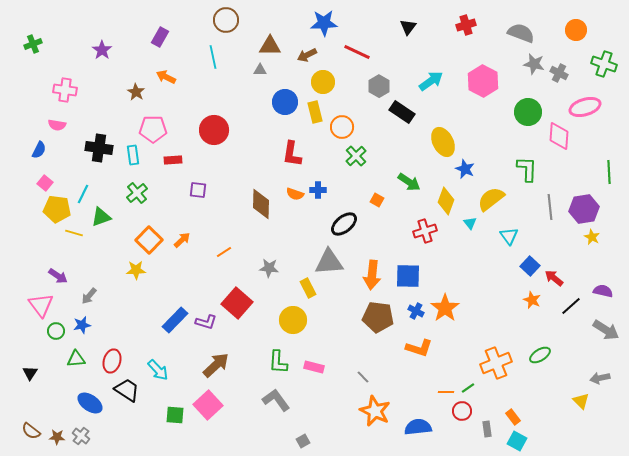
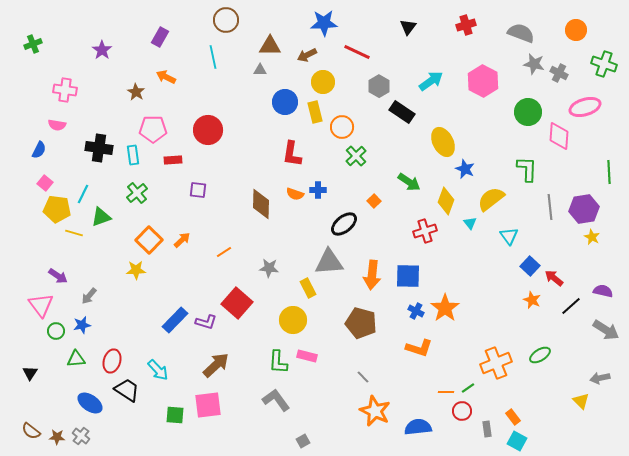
red circle at (214, 130): moved 6 px left
orange square at (377, 200): moved 3 px left, 1 px down; rotated 16 degrees clockwise
brown pentagon at (378, 317): moved 17 px left, 6 px down; rotated 8 degrees clockwise
pink rectangle at (314, 367): moved 7 px left, 11 px up
pink square at (208, 405): rotated 36 degrees clockwise
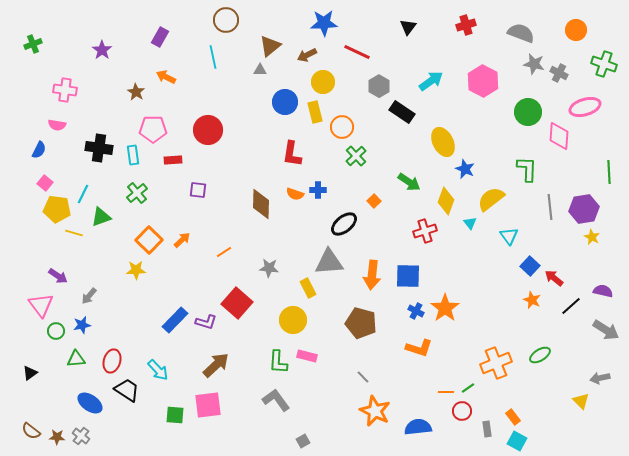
brown triangle at (270, 46): rotated 40 degrees counterclockwise
black triangle at (30, 373): rotated 21 degrees clockwise
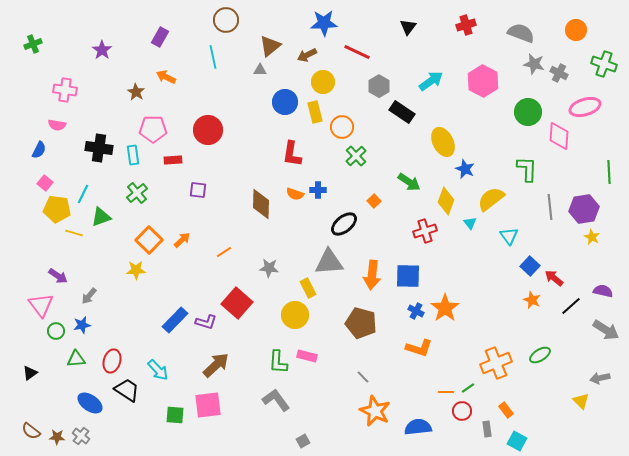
yellow circle at (293, 320): moved 2 px right, 5 px up
orange rectangle at (513, 417): moved 7 px left, 7 px up
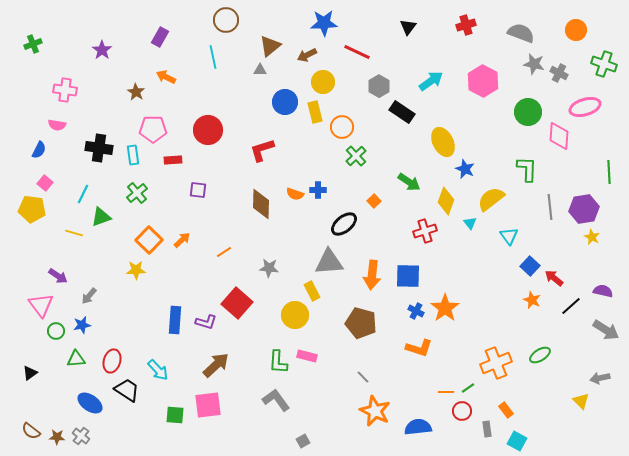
red L-shape at (292, 154): moved 30 px left, 4 px up; rotated 64 degrees clockwise
yellow pentagon at (57, 209): moved 25 px left
yellow rectangle at (308, 288): moved 4 px right, 3 px down
blue rectangle at (175, 320): rotated 40 degrees counterclockwise
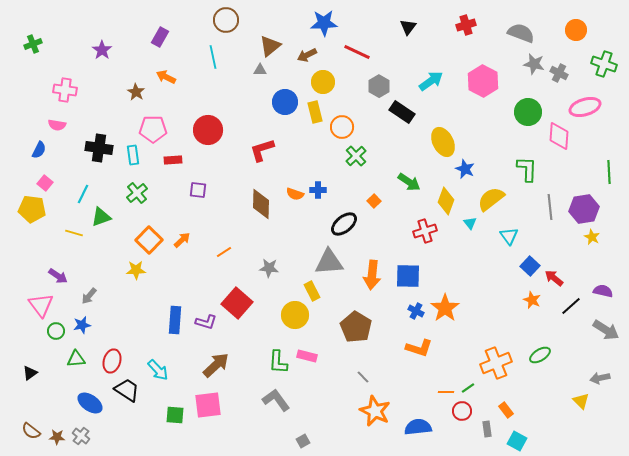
brown pentagon at (361, 323): moved 5 px left, 4 px down; rotated 16 degrees clockwise
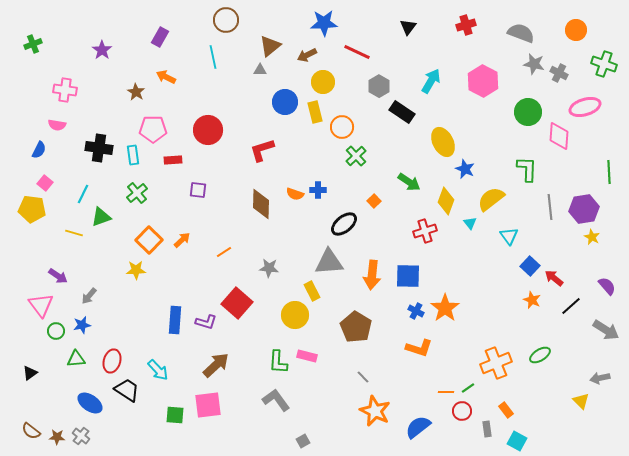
cyan arrow at (431, 81): rotated 25 degrees counterclockwise
purple semicircle at (603, 291): moved 4 px right, 5 px up; rotated 36 degrees clockwise
blue semicircle at (418, 427): rotated 32 degrees counterclockwise
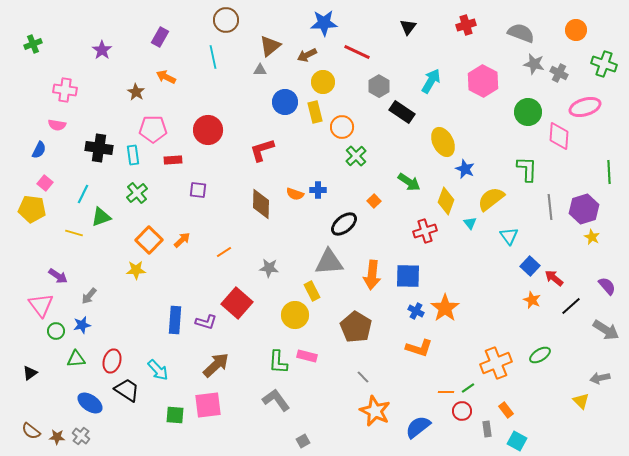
purple hexagon at (584, 209): rotated 8 degrees counterclockwise
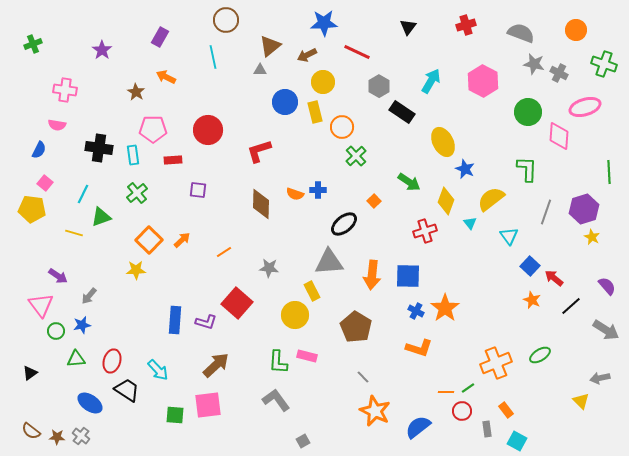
red L-shape at (262, 150): moved 3 px left, 1 px down
gray line at (550, 207): moved 4 px left, 5 px down; rotated 25 degrees clockwise
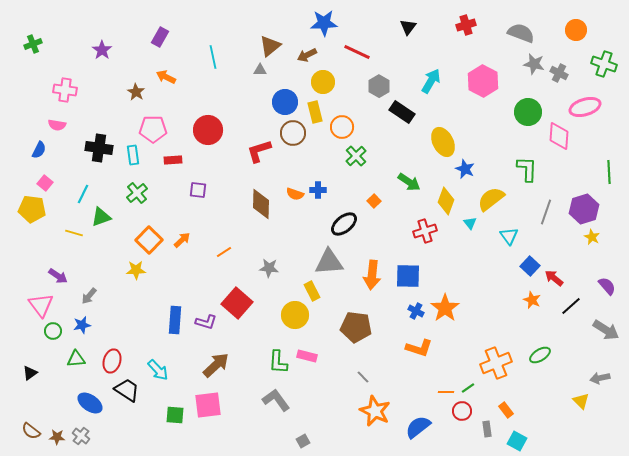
brown circle at (226, 20): moved 67 px right, 113 px down
brown pentagon at (356, 327): rotated 24 degrees counterclockwise
green circle at (56, 331): moved 3 px left
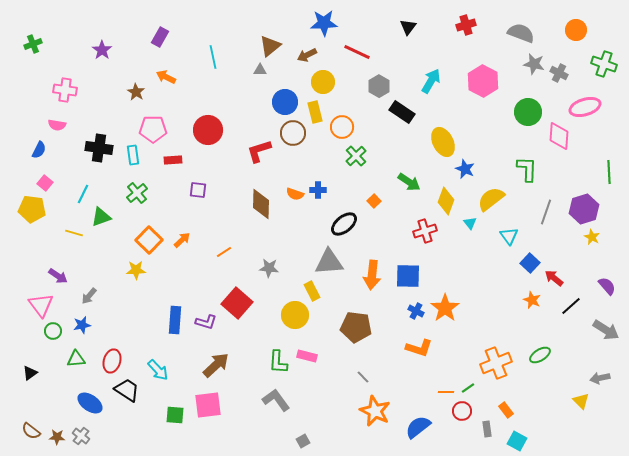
blue square at (530, 266): moved 3 px up
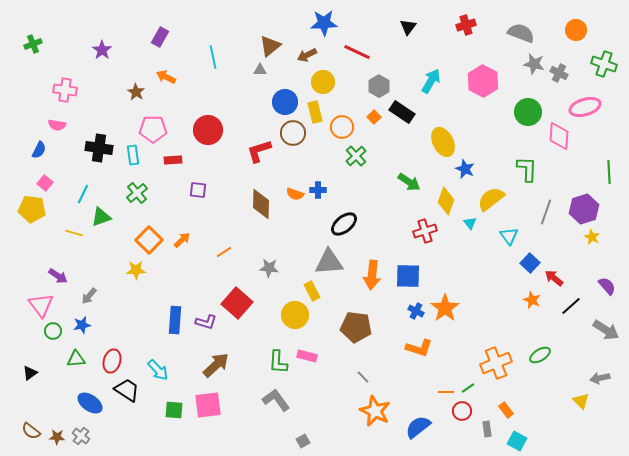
orange square at (374, 201): moved 84 px up
green square at (175, 415): moved 1 px left, 5 px up
